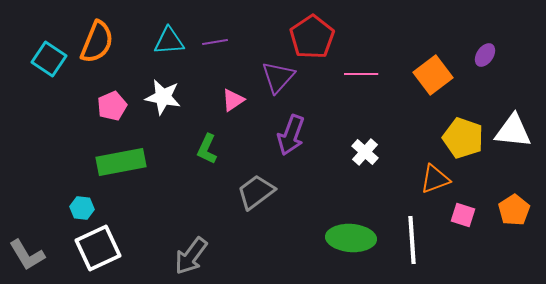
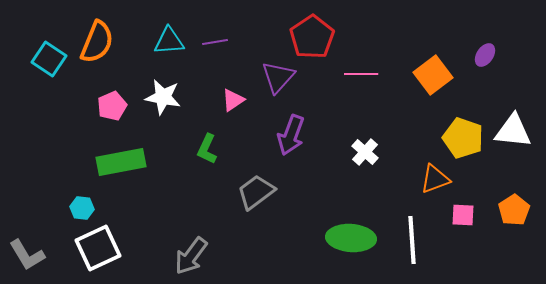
pink square: rotated 15 degrees counterclockwise
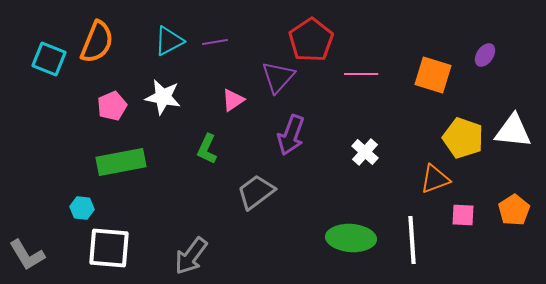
red pentagon: moved 1 px left, 3 px down
cyan triangle: rotated 24 degrees counterclockwise
cyan square: rotated 12 degrees counterclockwise
orange square: rotated 36 degrees counterclockwise
white square: moved 11 px right; rotated 30 degrees clockwise
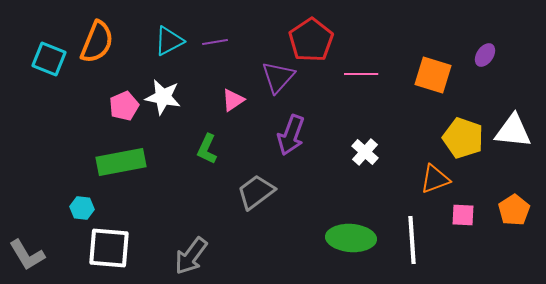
pink pentagon: moved 12 px right
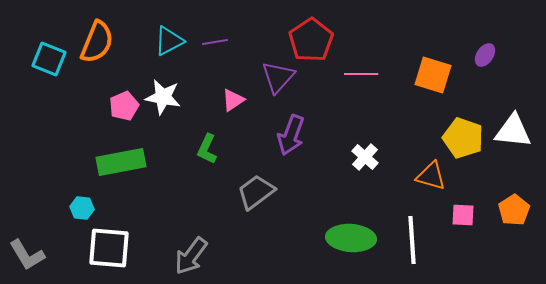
white cross: moved 5 px down
orange triangle: moved 4 px left, 3 px up; rotated 36 degrees clockwise
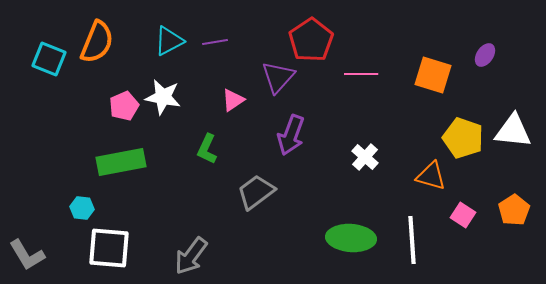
pink square: rotated 30 degrees clockwise
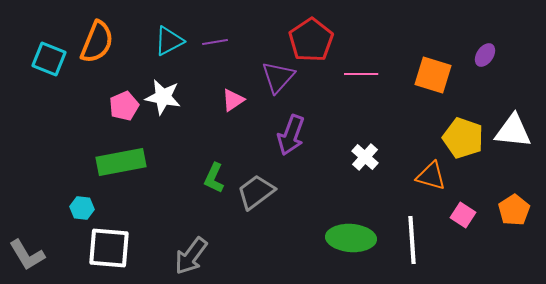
green L-shape: moved 7 px right, 29 px down
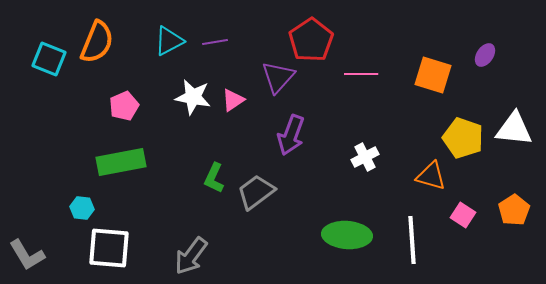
white star: moved 30 px right
white triangle: moved 1 px right, 2 px up
white cross: rotated 20 degrees clockwise
green ellipse: moved 4 px left, 3 px up
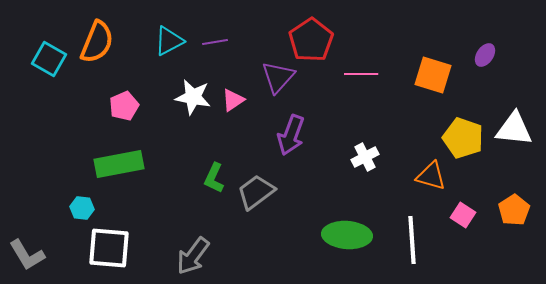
cyan square: rotated 8 degrees clockwise
green rectangle: moved 2 px left, 2 px down
gray arrow: moved 2 px right
